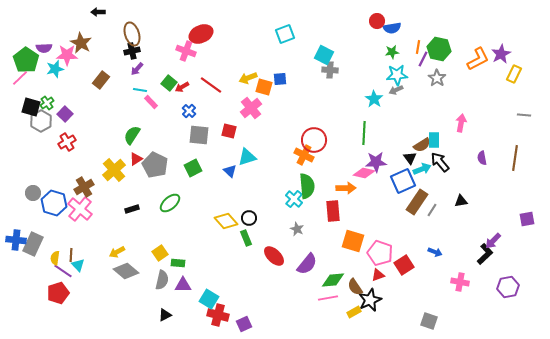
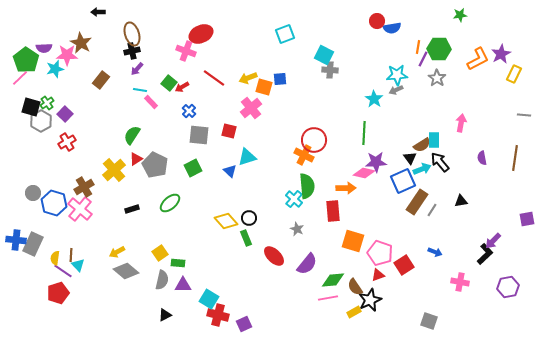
green hexagon at (439, 49): rotated 10 degrees counterclockwise
green star at (392, 52): moved 68 px right, 37 px up
red line at (211, 85): moved 3 px right, 7 px up
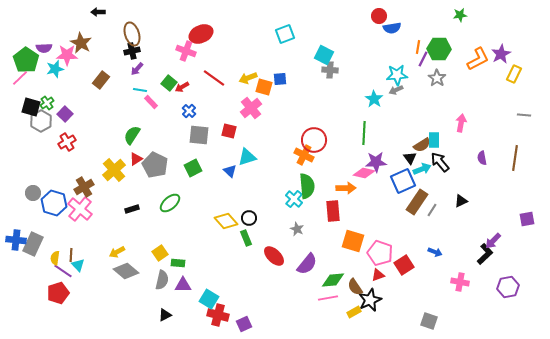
red circle at (377, 21): moved 2 px right, 5 px up
black triangle at (461, 201): rotated 16 degrees counterclockwise
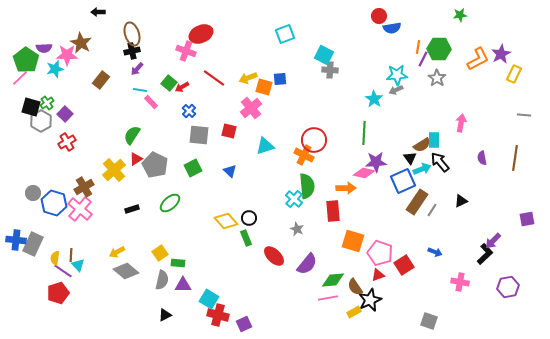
cyan triangle at (247, 157): moved 18 px right, 11 px up
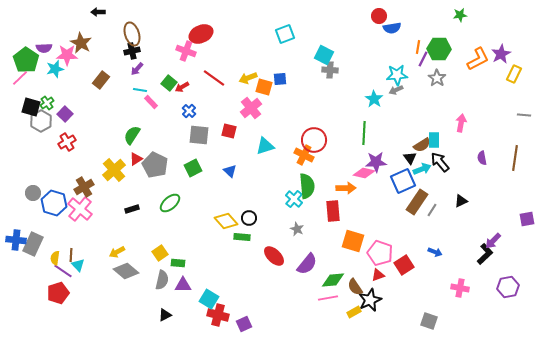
green rectangle at (246, 238): moved 4 px left, 1 px up; rotated 63 degrees counterclockwise
pink cross at (460, 282): moved 6 px down
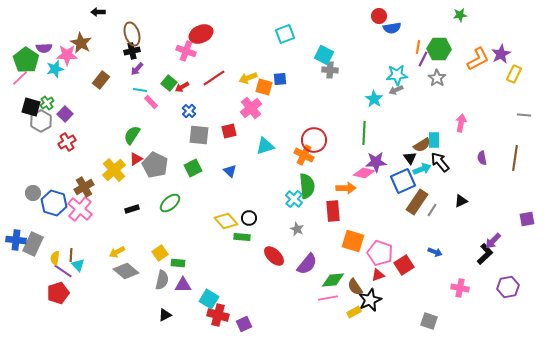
red line at (214, 78): rotated 70 degrees counterclockwise
red square at (229, 131): rotated 28 degrees counterclockwise
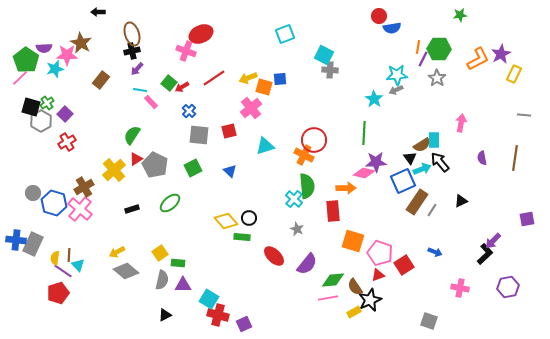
brown line at (71, 255): moved 2 px left
